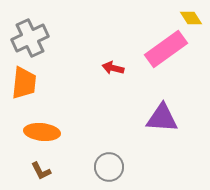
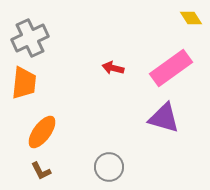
pink rectangle: moved 5 px right, 19 px down
purple triangle: moved 2 px right; rotated 12 degrees clockwise
orange ellipse: rotated 60 degrees counterclockwise
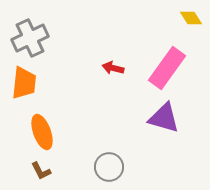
pink rectangle: moved 4 px left; rotated 18 degrees counterclockwise
orange ellipse: rotated 56 degrees counterclockwise
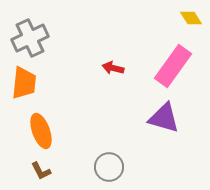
pink rectangle: moved 6 px right, 2 px up
orange ellipse: moved 1 px left, 1 px up
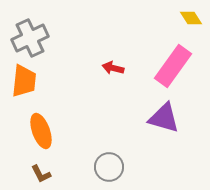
orange trapezoid: moved 2 px up
brown L-shape: moved 3 px down
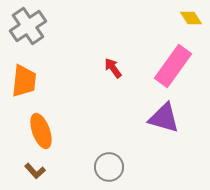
gray cross: moved 2 px left, 12 px up; rotated 9 degrees counterclockwise
red arrow: rotated 40 degrees clockwise
brown L-shape: moved 6 px left, 3 px up; rotated 15 degrees counterclockwise
